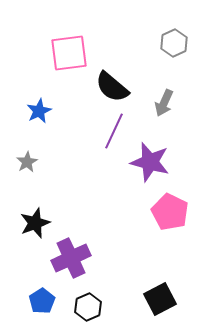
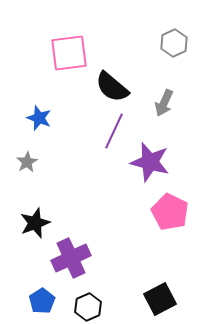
blue star: moved 7 px down; rotated 25 degrees counterclockwise
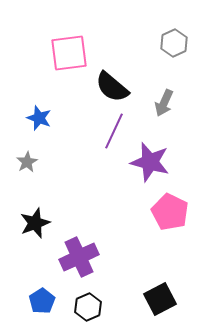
purple cross: moved 8 px right, 1 px up
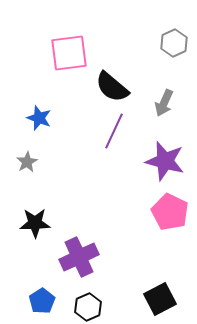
purple star: moved 15 px right, 1 px up
black star: rotated 20 degrees clockwise
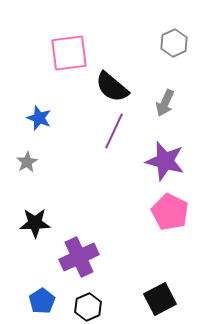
gray arrow: moved 1 px right
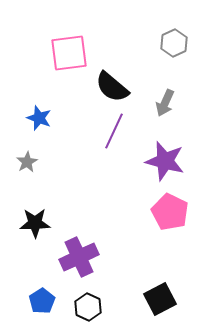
black hexagon: rotated 12 degrees counterclockwise
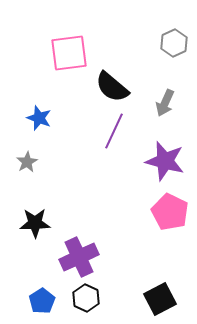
black hexagon: moved 2 px left, 9 px up
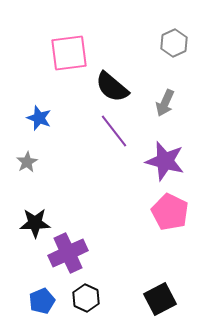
purple line: rotated 63 degrees counterclockwise
purple cross: moved 11 px left, 4 px up
blue pentagon: rotated 10 degrees clockwise
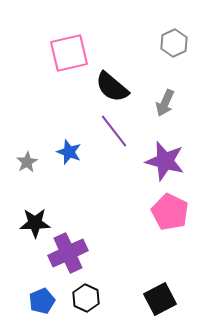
pink square: rotated 6 degrees counterclockwise
blue star: moved 30 px right, 34 px down
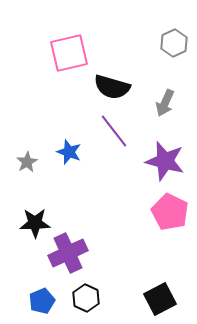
black semicircle: rotated 24 degrees counterclockwise
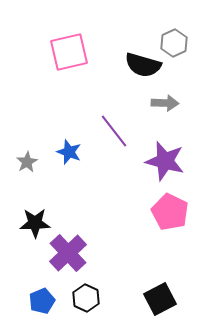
pink square: moved 1 px up
black semicircle: moved 31 px right, 22 px up
gray arrow: rotated 112 degrees counterclockwise
purple cross: rotated 18 degrees counterclockwise
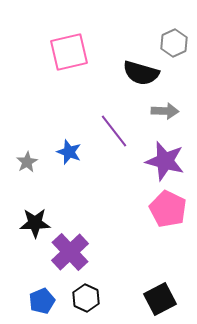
black semicircle: moved 2 px left, 8 px down
gray arrow: moved 8 px down
pink pentagon: moved 2 px left, 3 px up
purple cross: moved 2 px right, 1 px up
